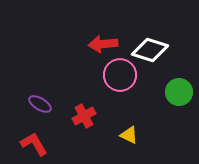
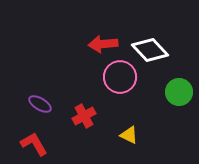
white diamond: rotated 30 degrees clockwise
pink circle: moved 2 px down
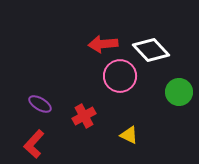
white diamond: moved 1 px right
pink circle: moved 1 px up
red L-shape: rotated 108 degrees counterclockwise
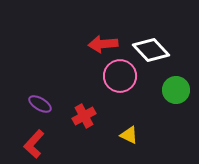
green circle: moved 3 px left, 2 px up
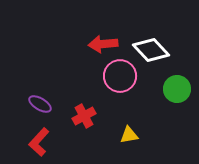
green circle: moved 1 px right, 1 px up
yellow triangle: rotated 36 degrees counterclockwise
red L-shape: moved 5 px right, 2 px up
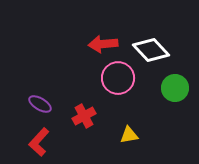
pink circle: moved 2 px left, 2 px down
green circle: moved 2 px left, 1 px up
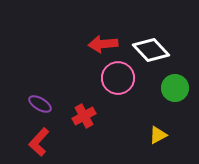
yellow triangle: moved 29 px right; rotated 18 degrees counterclockwise
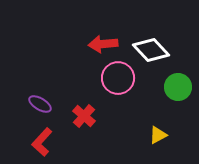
green circle: moved 3 px right, 1 px up
red cross: rotated 20 degrees counterclockwise
red L-shape: moved 3 px right
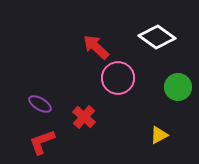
red arrow: moved 7 px left, 3 px down; rotated 48 degrees clockwise
white diamond: moved 6 px right, 13 px up; rotated 12 degrees counterclockwise
red cross: moved 1 px down
yellow triangle: moved 1 px right
red L-shape: rotated 28 degrees clockwise
